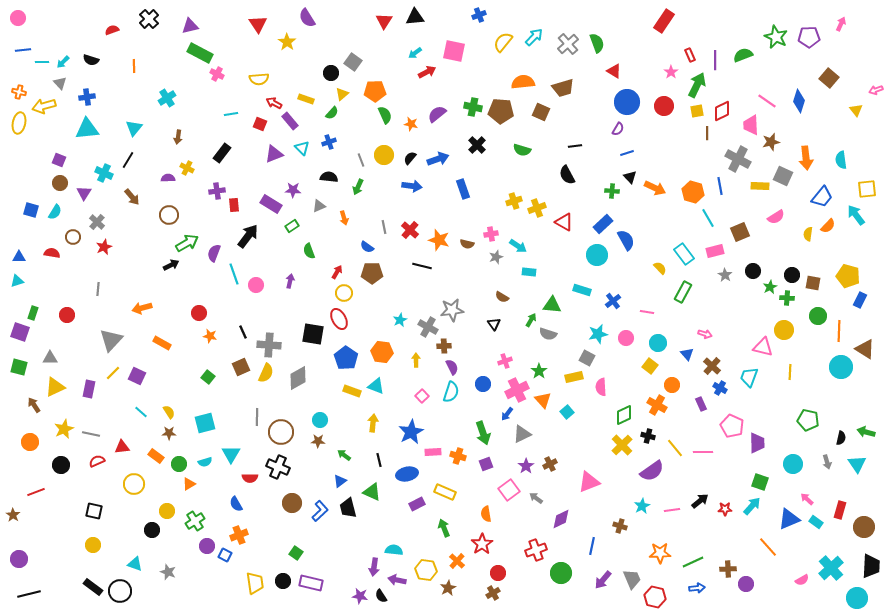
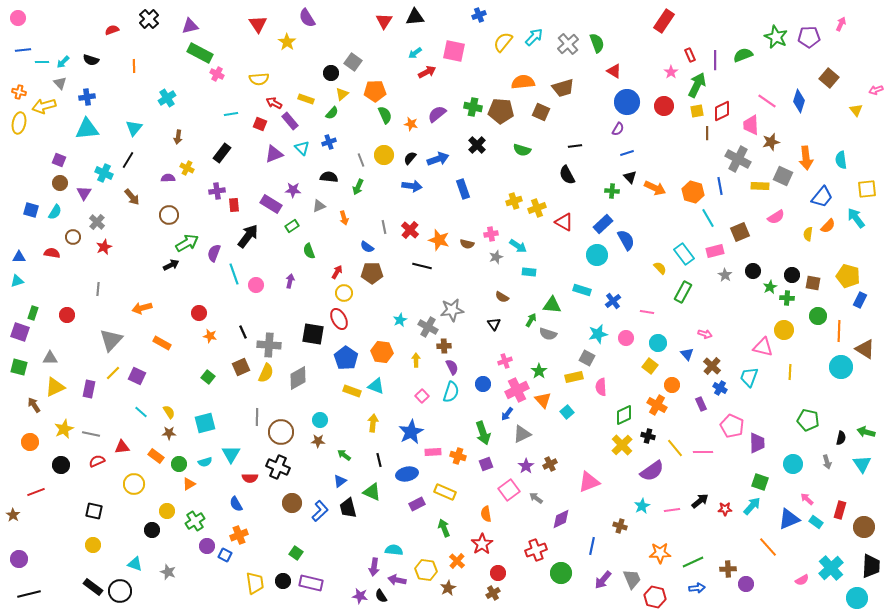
cyan arrow at (856, 215): moved 3 px down
cyan triangle at (857, 464): moved 5 px right
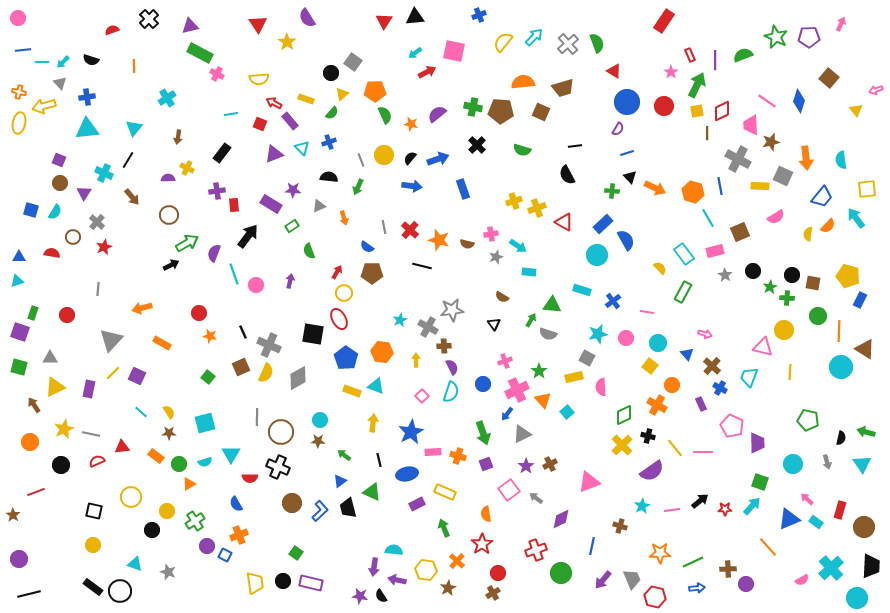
gray cross at (269, 345): rotated 20 degrees clockwise
yellow circle at (134, 484): moved 3 px left, 13 px down
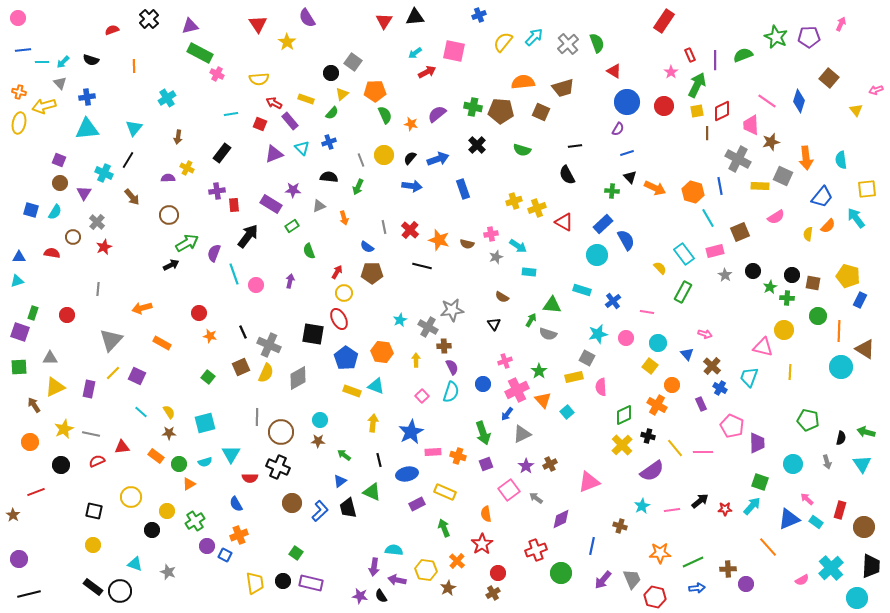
green square at (19, 367): rotated 18 degrees counterclockwise
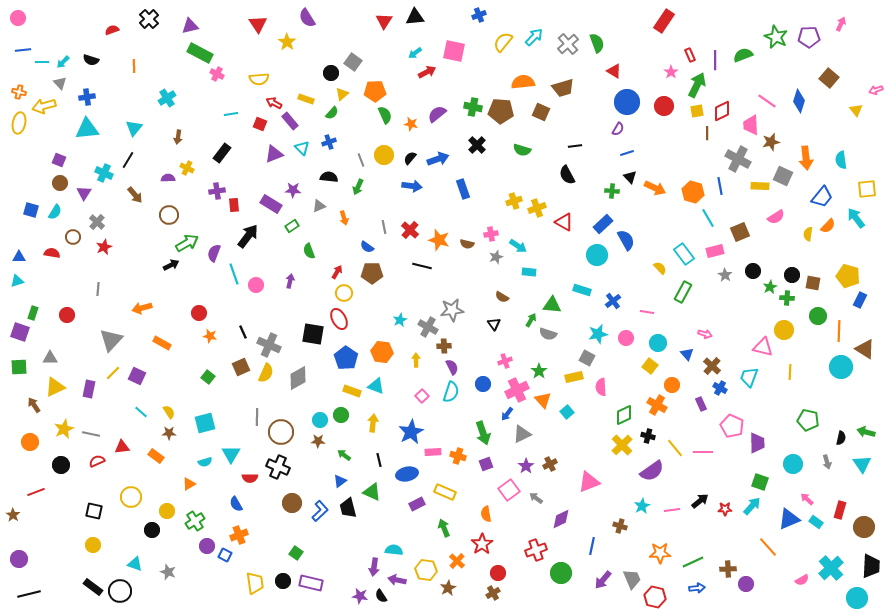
brown arrow at (132, 197): moved 3 px right, 2 px up
green circle at (179, 464): moved 162 px right, 49 px up
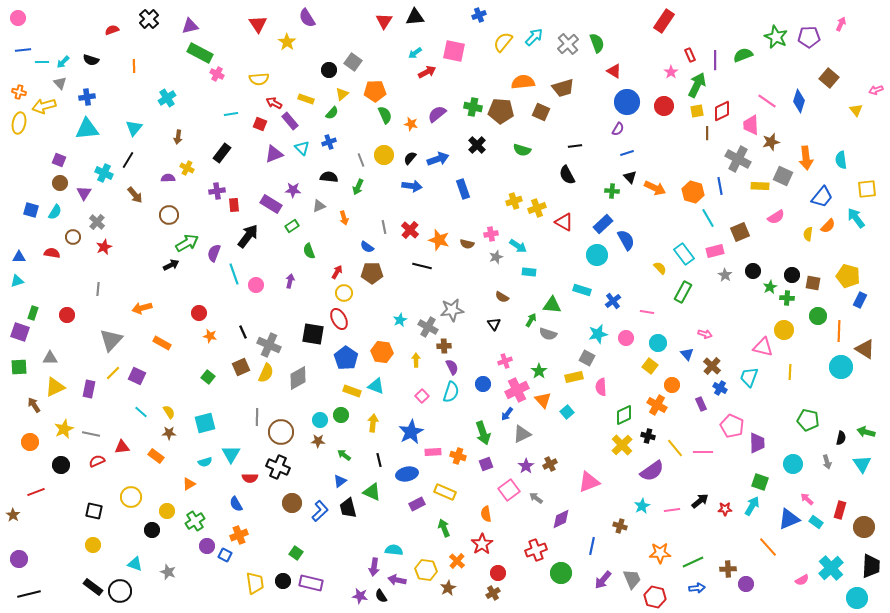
black circle at (331, 73): moved 2 px left, 3 px up
cyan arrow at (752, 506): rotated 12 degrees counterclockwise
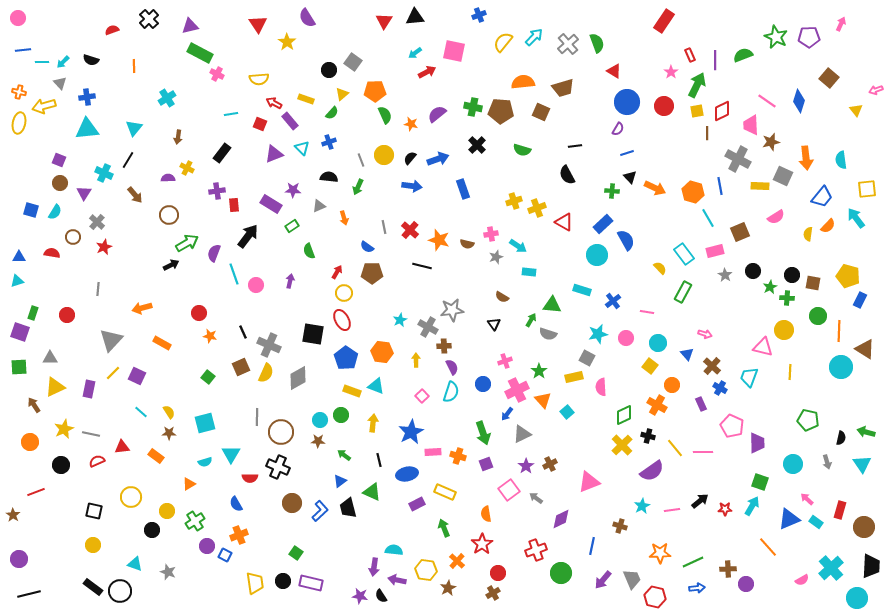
red ellipse at (339, 319): moved 3 px right, 1 px down
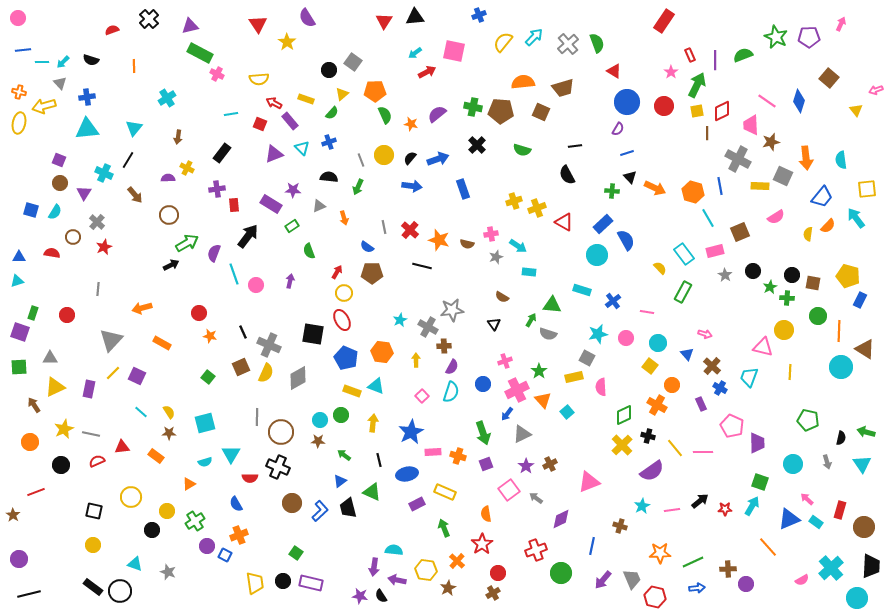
purple cross at (217, 191): moved 2 px up
blue pentagon at (346, 358): rotated 10 degrees counterclockwise
purple semicircle at (452, 367): rotated 56 degrees clockwise
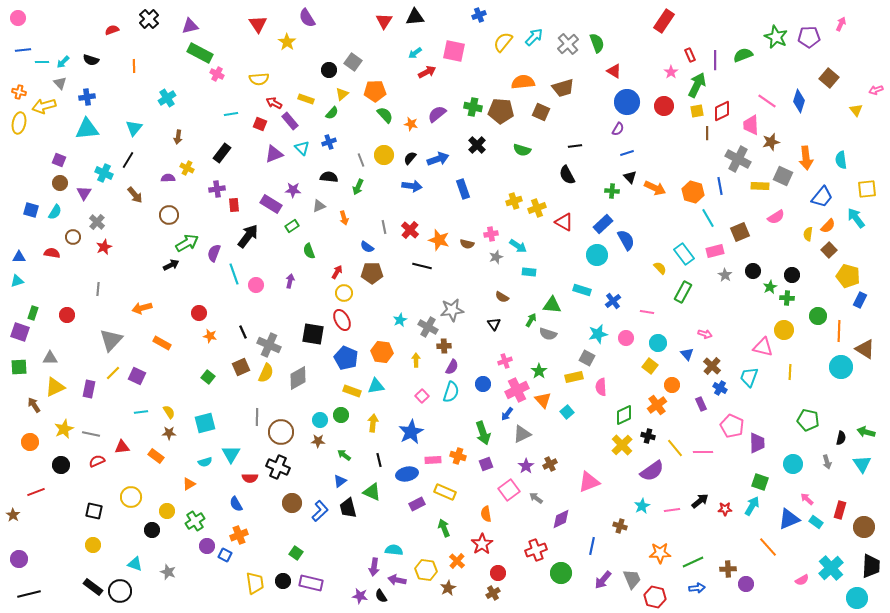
green semicircle at (385, 115): rotated 18 degrees counterclockwise
brown square at (813, 283): moved 16 px right, 33 px up; rotated 35 degrees clockwise
cyan triangle at (376, 386): rotated 30 degrees counterclockwise
orange cross at (657, 405): rotated 24 degrees clockwise
cyan line at (141, 412): rotated 48 degrees counterclockwise
pink rectangle at (433, 452): moved 8 px down
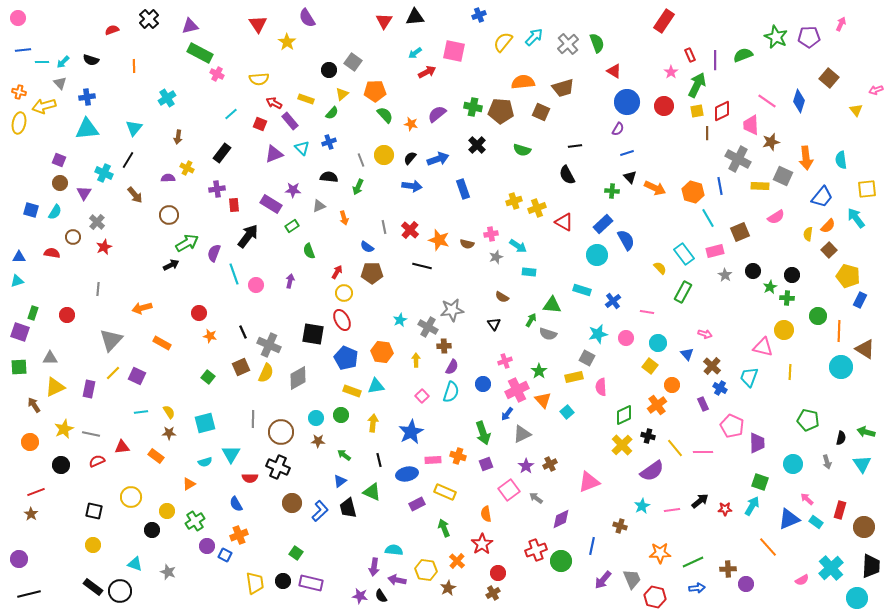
cyan line at (231, 114): rotated 32 degrees counterclockwise
purple rectangle at (701, 404): moved 2 px right
gray line at (257, 417): moved 4 px left, 2 px down
cyan circle at (320, 420): moved 4 px left, 2 px up
brown star at (13, 515): moved 18 px right, 1 px up
green circle at (561, 573): moved 12 px up
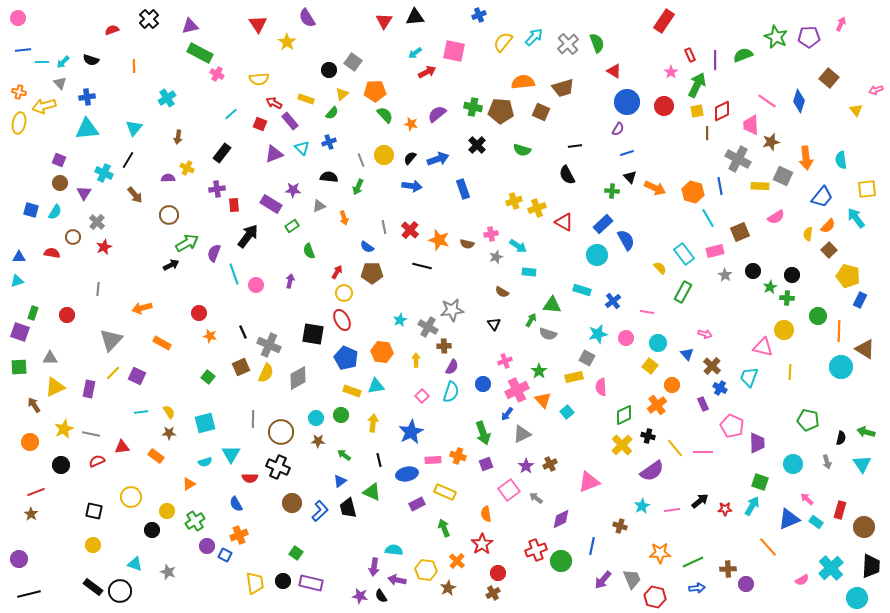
brown semicircle at (502, 297): moved 5 px up
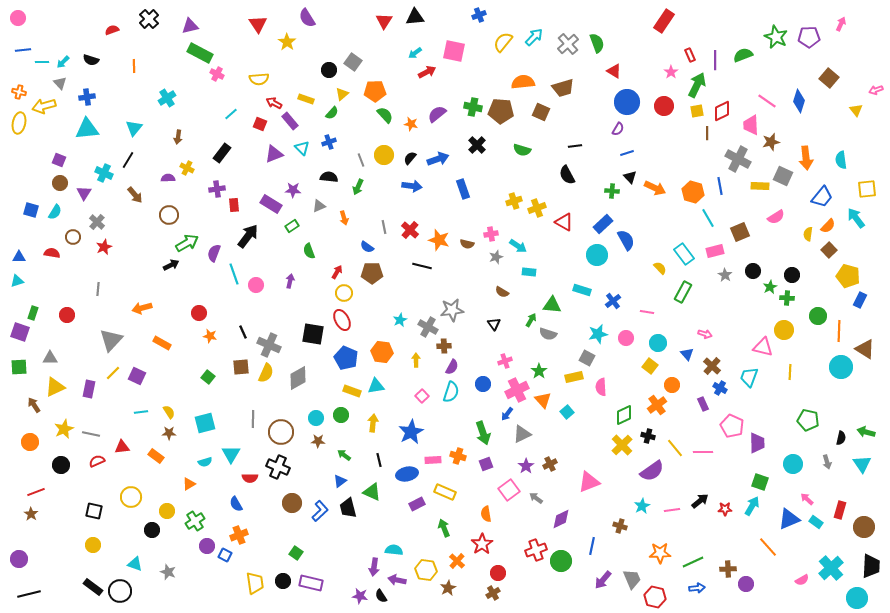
brown square at (241, 367): rotated 18 degrees clockwise
